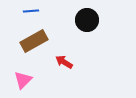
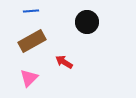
black circle: moved 2 px down
brown rectangle: moved 2 px left
pink triangle: moved 6 px right, 2 px up
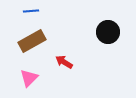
black circle: moved 21 px right, 10 px down
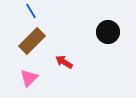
blue line: rotated 63 degrees clockwise
brown rectangle: rotated 16 degrees counterclockwise
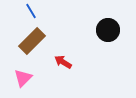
black circle: moved 2 px up
red arrow: moved 1 px left
pink triangle: moved 6 px left
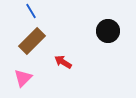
black circle: moved 1 px down
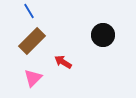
blue line: moved 2 px left
black circle: moved 5 px left, 4 px down
pink triangle: moved 10 px right
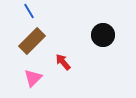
red arrow: rotated 18 degrees clockwise
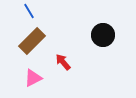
pink triangle: rotated 18 degrees clockwise
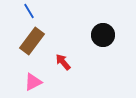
brown rectangle: rotated 8 degrees counterclockwise
pink triangle: moved 4 px down
